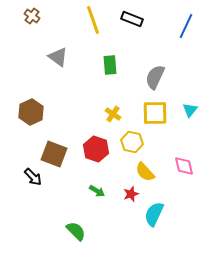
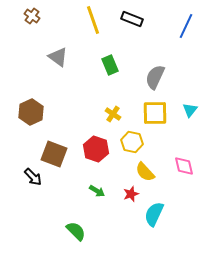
green rectangle: rotated 18 degrees counterclockwise
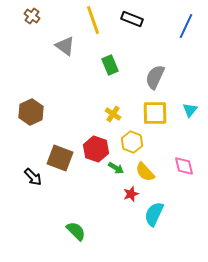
gray triangle: moved 7 px right, 11 px up
yellow hexagon: rotated 10 degrees clockwise
brown square: moved 6 px right, 4 px down
green arrow: moved 19 px right, 23 px up
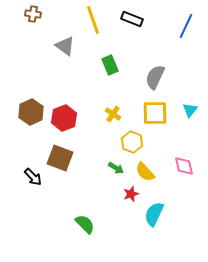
brown cross: moved 1 px right, 2 px up; rotated 28 degrees counterclockwise
red hexagon: moved 32 px left, 31 px up; rotated 20 degrees clockwise
green semicircle: moved 9 px right, 7 px up
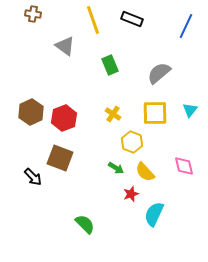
gray semicircle: moved 4 px right, 4 px up; rotated 25 degrees clockwise
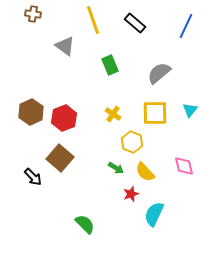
black rectangle: moved 3 px right, 4 px down; rotated 20 degrees clockwise
brown square: rotated 20 degrees clockwise
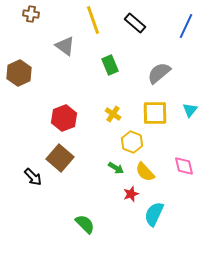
brown cross: moved 2 px left
brown hexagon: moved 12 px left, 39 px up
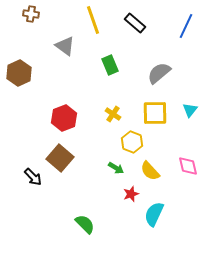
pink diamond: moved 4 px right
yellow semicircle: moved 5 px right, 1 px up
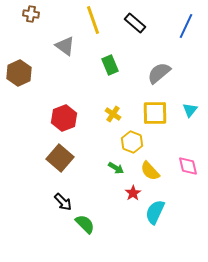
black arrow: moved 30 px right, 25 px down
red star: moved 2 px right, 1 px up; rotated 14 degrees counterclockwise
cyan semicircle: moved 1 px right, 2 px up
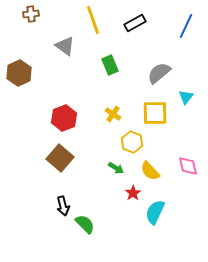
brown cross: rotated 14 degrees counterclockwise
black rectangle: rotated 70 degrees counterclockwise
cyan triangle: moved 4 px left, 13 px up
black arrow: moved 4 px down; rotated 30 degrees clockwise
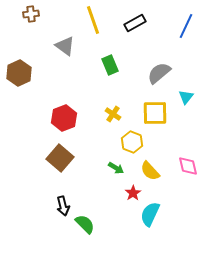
cyan semicircle: moved 5 px left, 2 px down
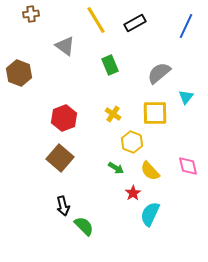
yellow line: moved 3 px right; rotated 12 degrees counterclockwise
brown hexagon: rotated 15 degrees counterclockwise
green semicircle: moved 1 px left, 2 px down
